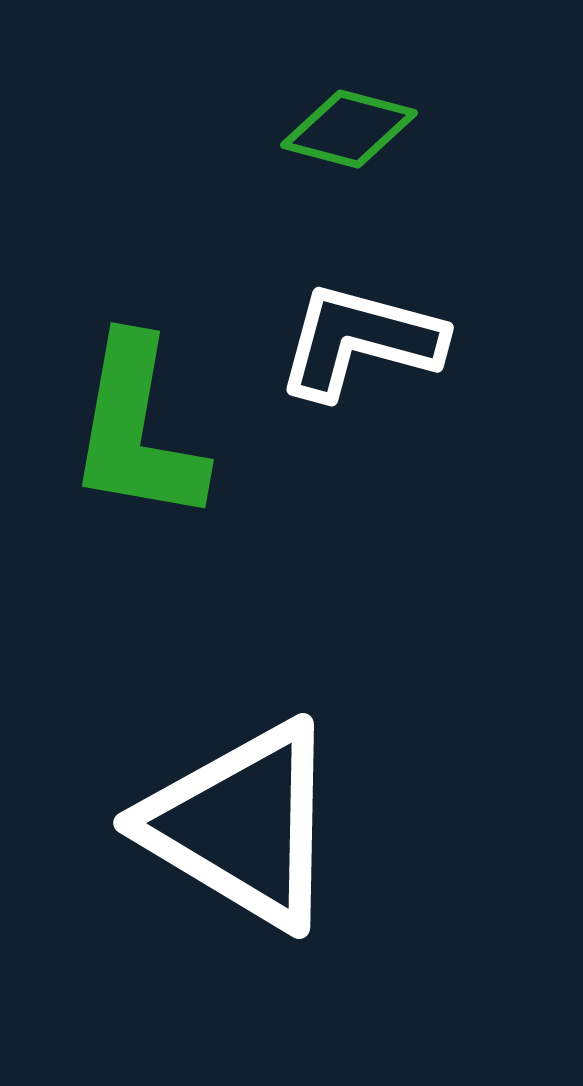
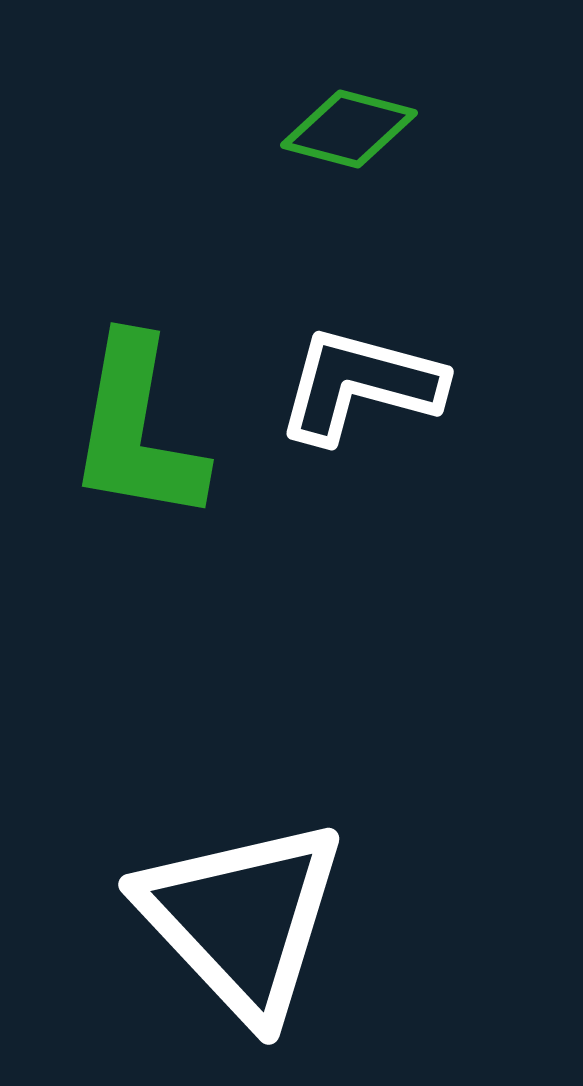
white L-shape: moved 44 px down
white triangle: moved 94 px down; rotated 16 degrees clockwise
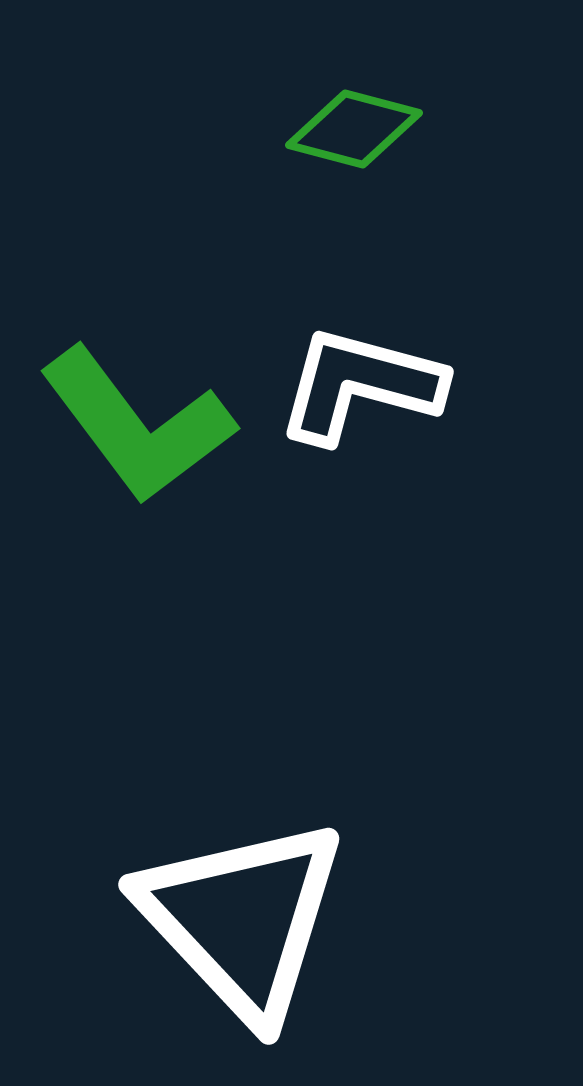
green diamond: moved 5 px right
green L-shape: moved 5 px up; rotated 47 degrees counterclockwise
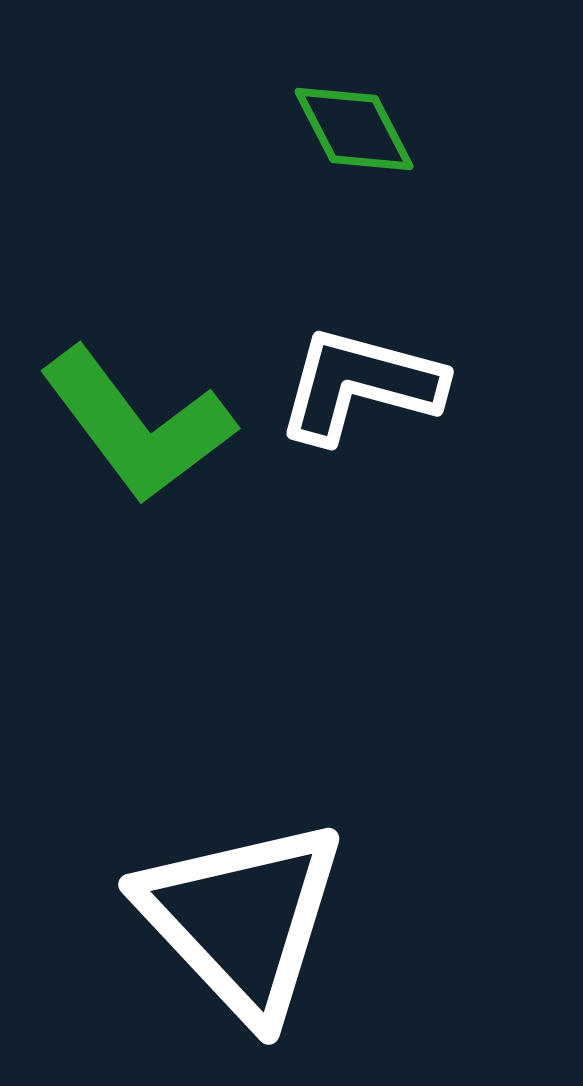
green diamond: rotated 48 degrees clockwise
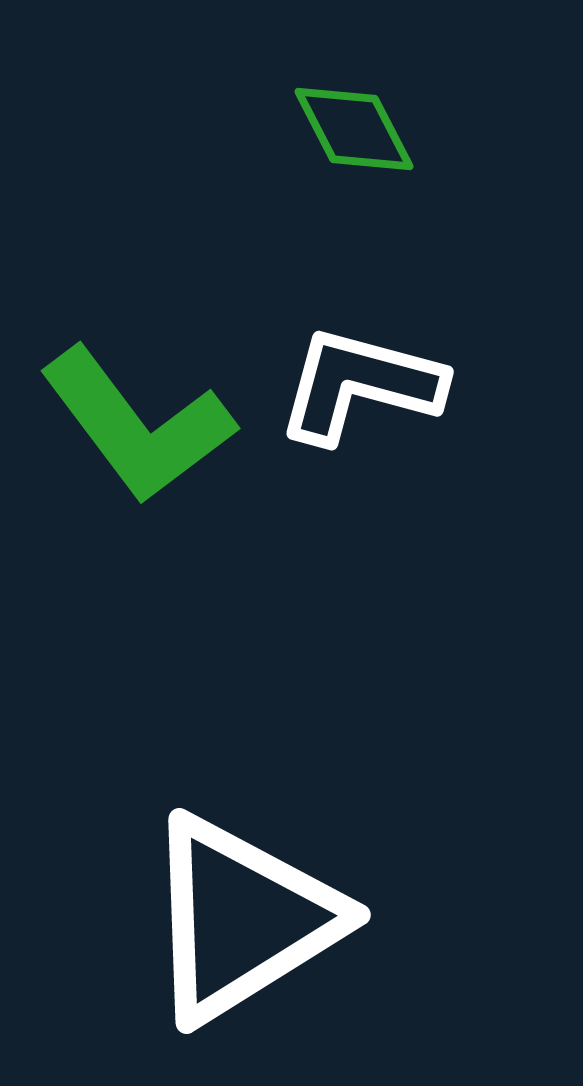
white triangle: rotated 41 degrees clockwise
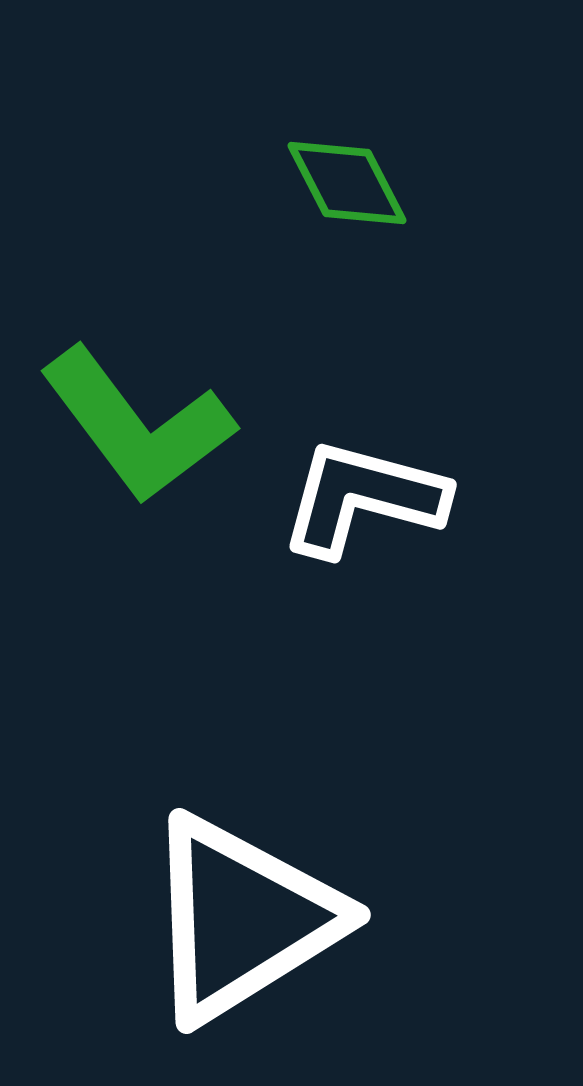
green diamond: moved 7 px left, 54 px down
white L-shape: moved 3 px right, 113 px down
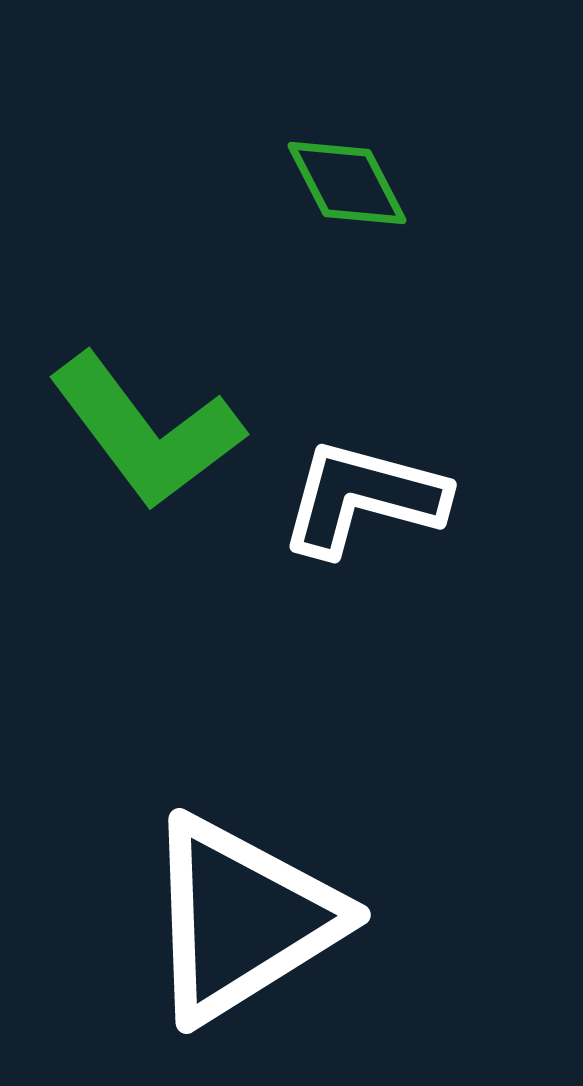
green L-shape: moved 9 px right, 6 px down
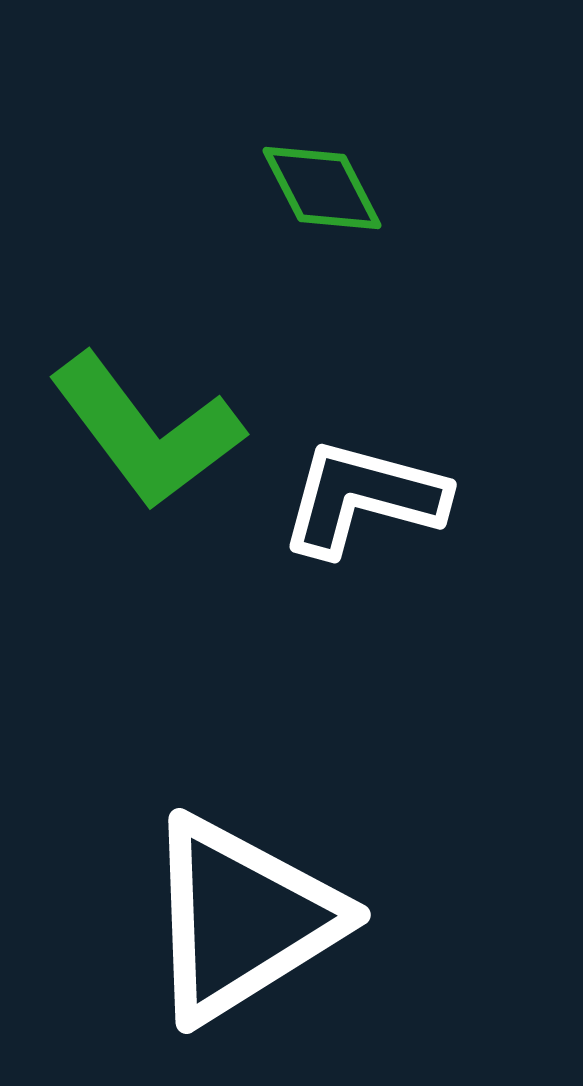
green diamond: moved 25 px left, 5 px down
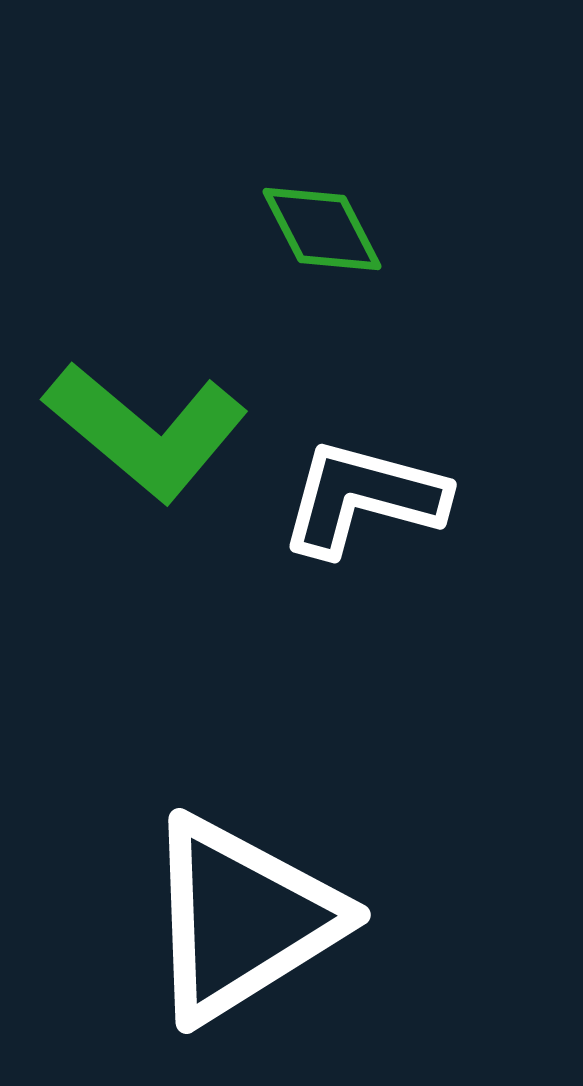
green diamond: moved 41 px down
green L-shape: rotated 13 degrees counterclockwise
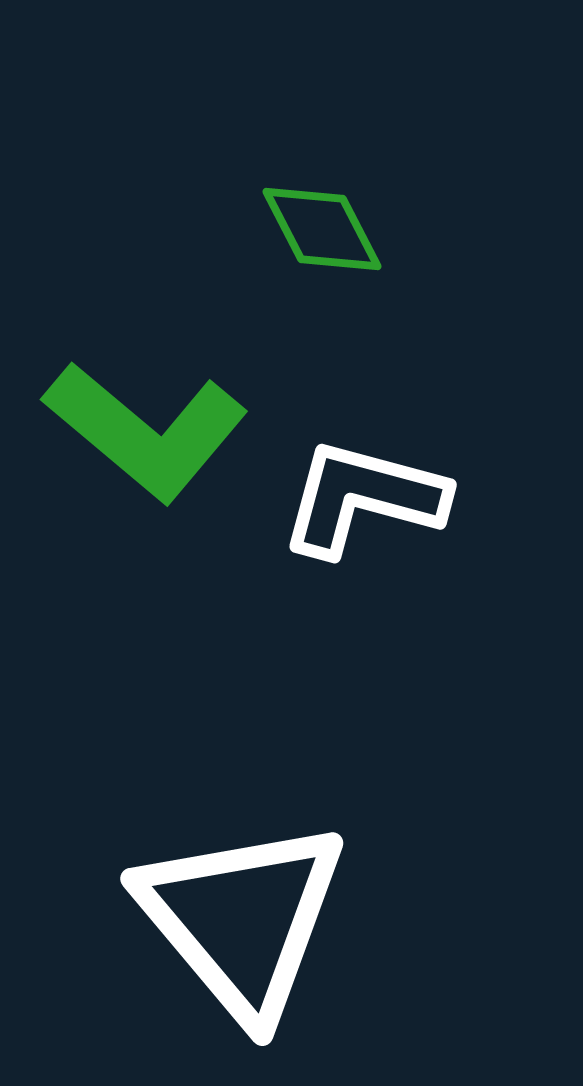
white triangle: rotated 38 degrees counterclockwise
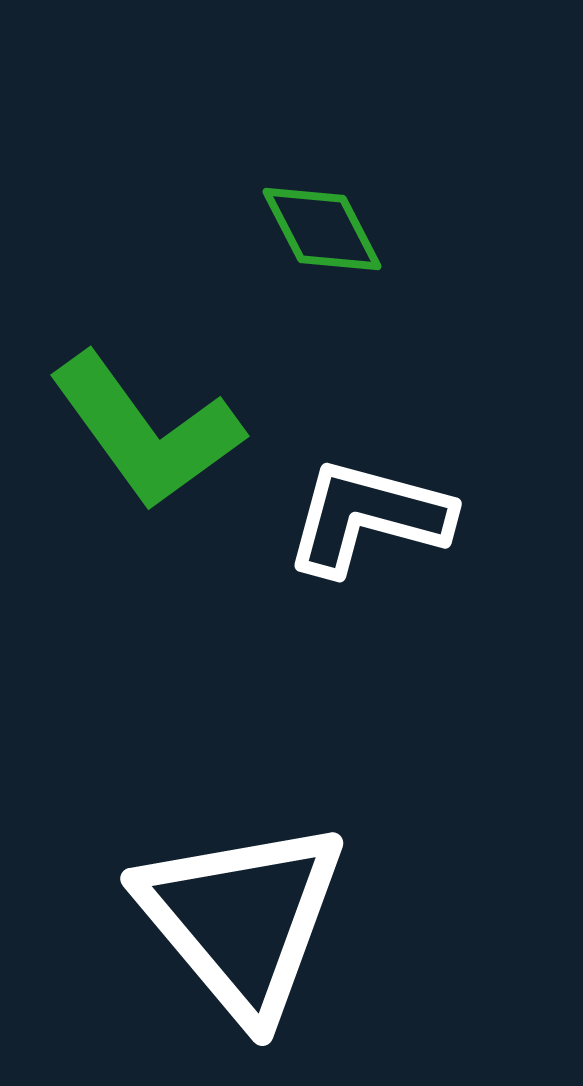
green L-shape: rotated 14 degrees clockwise
white L-shape: moved 5 px right, 19 px down
